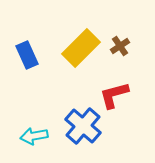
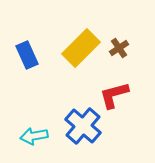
brown cross: moved 1 px left, 2 px down
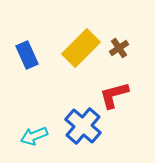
cyan arrow: rotated 12 degrees counterclockwise
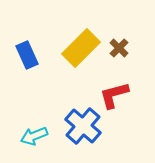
brown cross: rotated 12 degrees counterclockwise
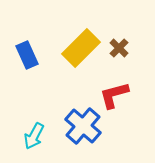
cyan arrow: rotated 40 degrees counterclockwise
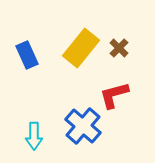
yellow rectangle: rotated 6 degrees counterclockwise
cyan arrow: rotated 28 degrees counterclockwise
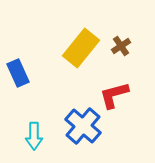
brown cross: moved 2 px right, 2 px up; rotated 12 degrees clockwise
blue rectangle: moved 9 px left, 18 px down
